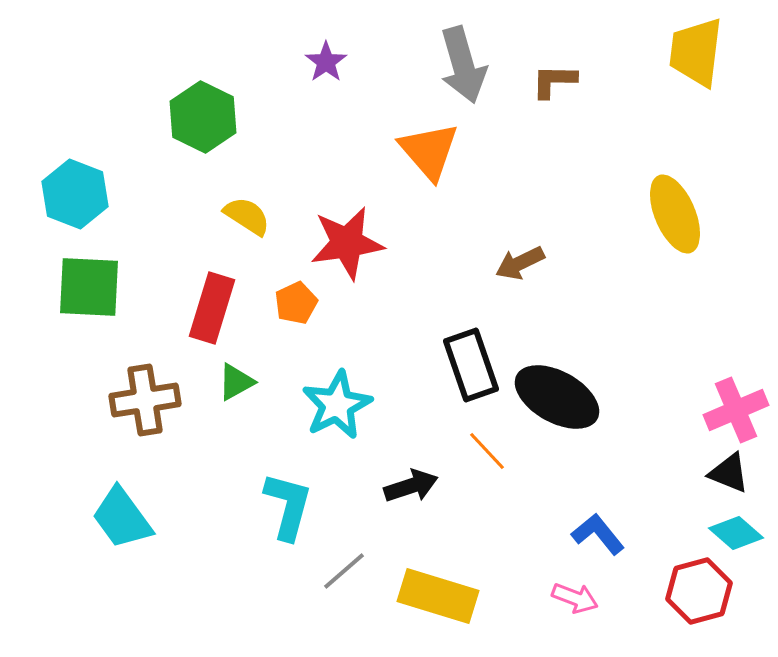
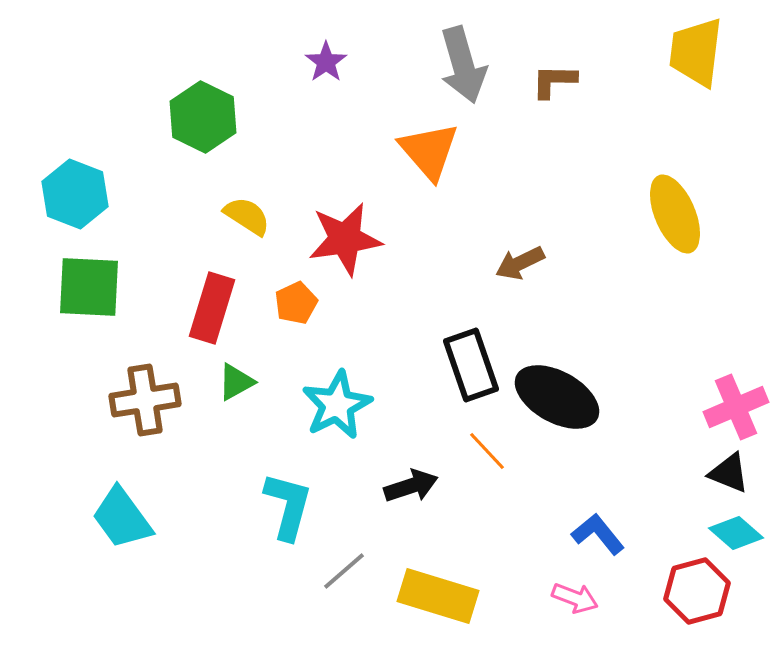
red star: moved 2 px left, 4 px up
pink cross: moved 3 px up
red hexagon: moved 2 px left
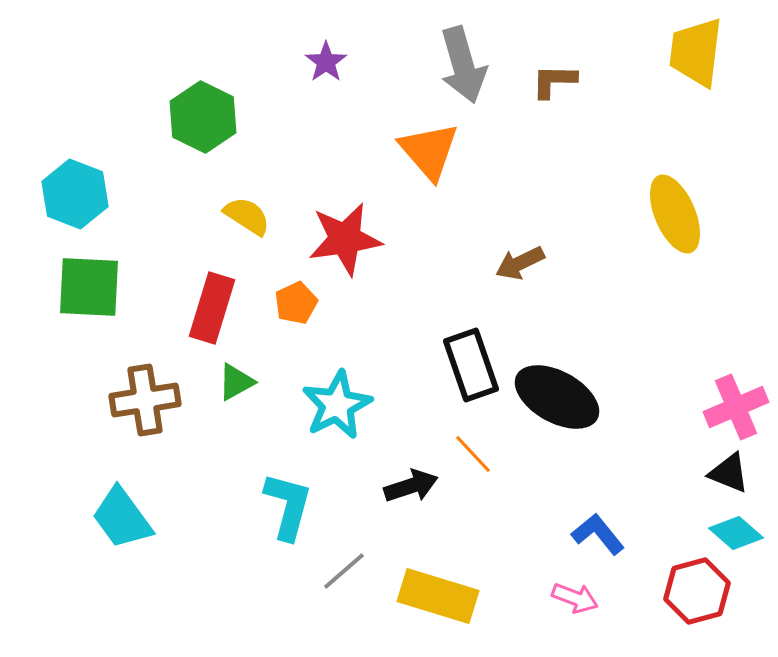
orange line: moved 14 px left, 3 px down
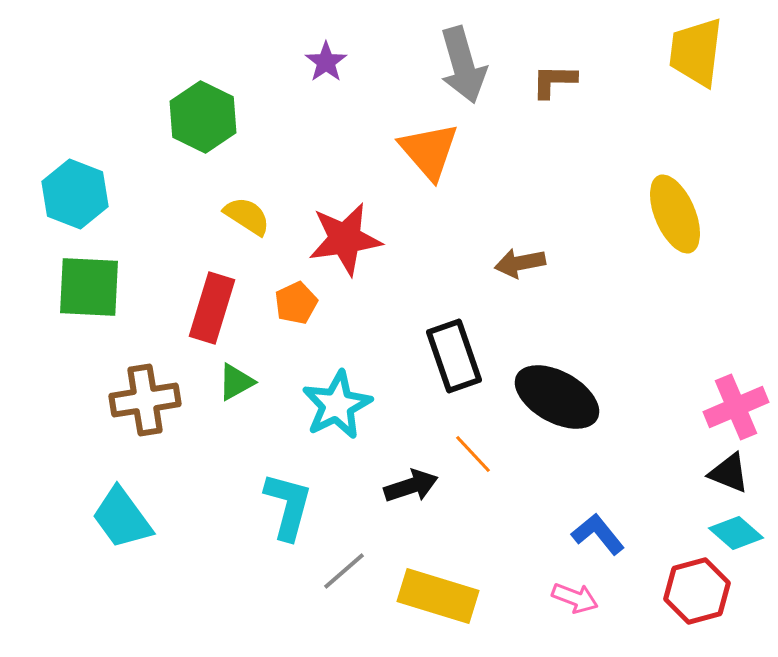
brown arrow: rotated 15 degrees clockwise
black rectangle: moved 17 px left, 9 px up
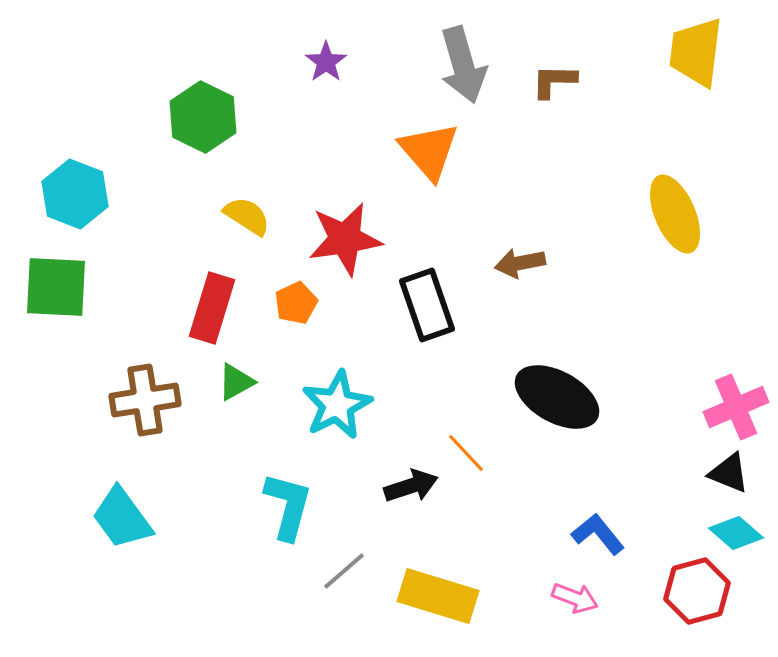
green square: moved 33 px left
black rectangle: moved 27 px left, 51 px up
orange line: moved 7 px left, 1 px up
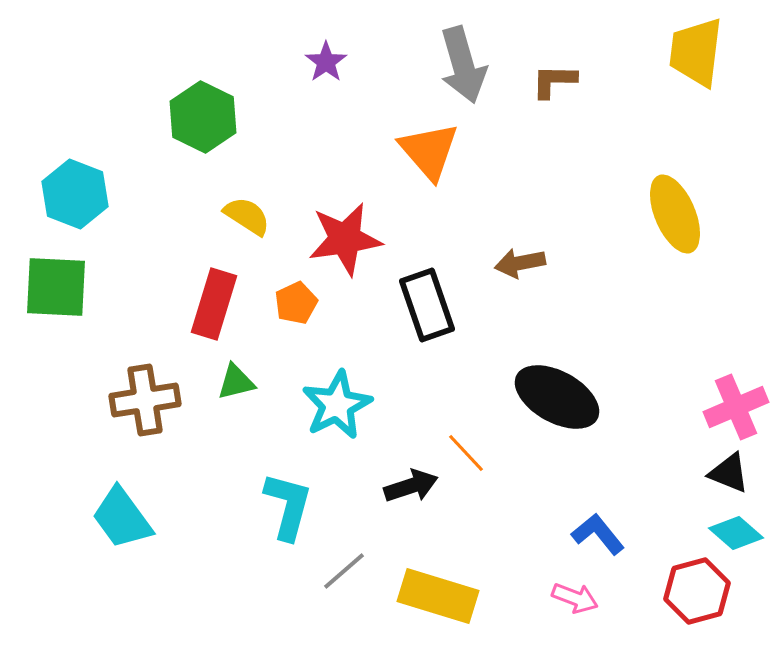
red rectangle: moved 2 px right, 4 px up
green triangle: rotated 15 degrees clockwise
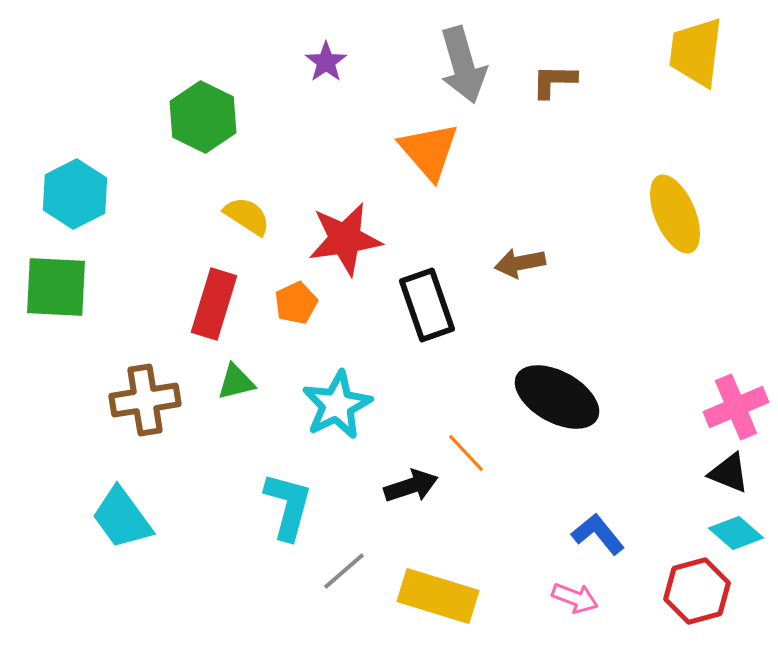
cyan hexagon: rotated 12 degrees clockwise
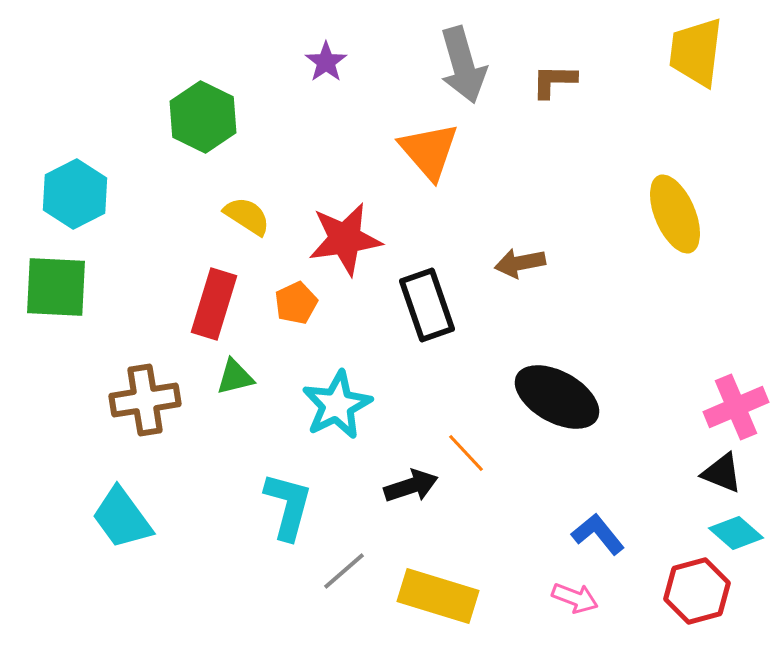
green triangle: moved 1 px left, 5 px up
black triangle: moved 7 px left
